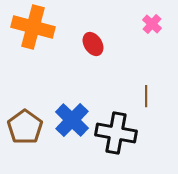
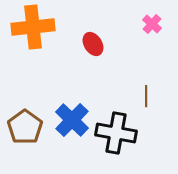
orange cross: rotated 21 degrees counterclockwise
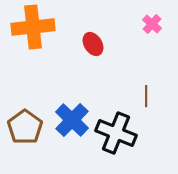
black cross: rotated 12 degrees clockwise
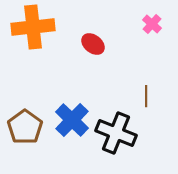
red ellipse: rotated 20 degrees counterclockwise
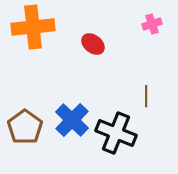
pink cross: rotated 30 degrees clockwise
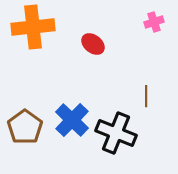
pink cross: moved 2 px right, 2 px up
